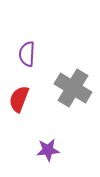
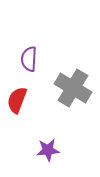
purple semicircle: moved 2 px right, 5 px down
red semicircle: moved 2 px left, 1 px down
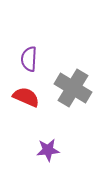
red semicircle: moved 9 px right, 3 px up; rotated 92 degrees clockwise
